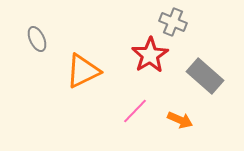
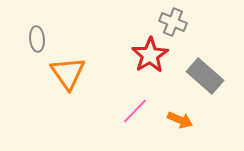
gray ellipse: rotated 20 degrees clockwise
orange triangle: moved 15 px left, 2 px down; rotated 39 degrees counterclockwise
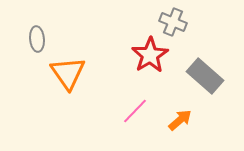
orange arrow: rotated 65 degrees counterclockwise
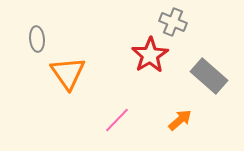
gray rectangle: moved 4 px right
pink line: moved 18 px left, 9 px down
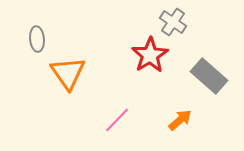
gray cross: rotated 12 degrees clockwise
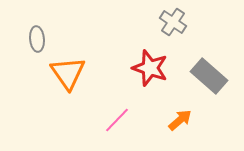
red star: moved 13 px down; rotated 21 degrees counterclockwise
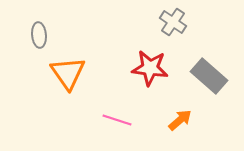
gray ellipse: moved 2 px right, 4 px up
red star: rotated 12 degrees counterclockwise
pink line: rotated 64 degrees clockwise
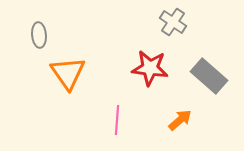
pink line: rotated 76 degrees clockwise
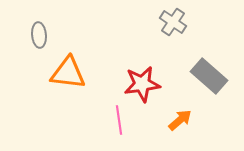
red star: moved 8 px left, 16 px down; rotated 15 degrees counterclockwise
orange triangle: rotated 48 degrees counterclockwise
pink line: moved 2 px right; rotated 12 degrees counterclockwise
